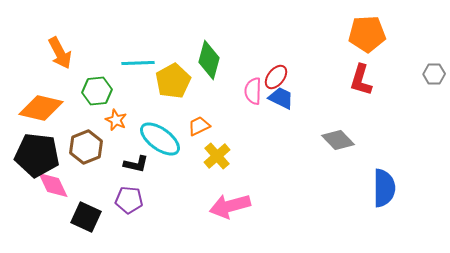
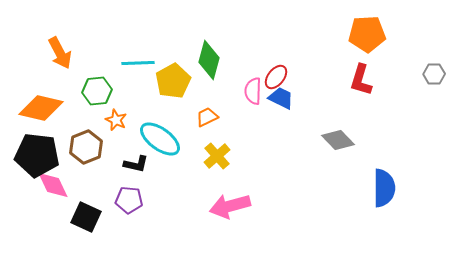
orange trapezoid: moved 8 px right, 9 px up
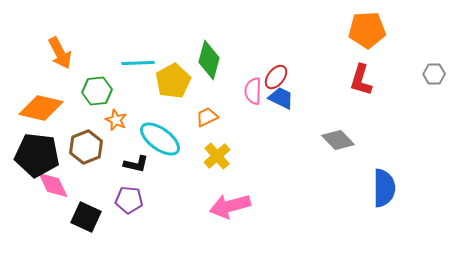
orange pentagon: moved 4 px up
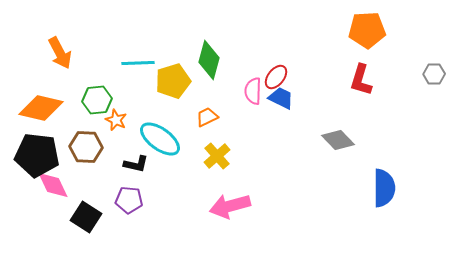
yellow pentagon: rotated 12 degrees clockwise
green hexagon: moved 9 px down
brown hexagon: rotated 24 degrees clockwise
black square: rotated 8 degrees clockwise
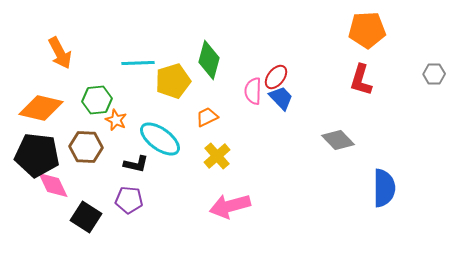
blue trapezoid: rotated 20 degrees clockwise
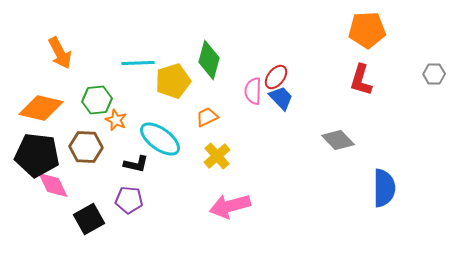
black square: moved 3 px right, 2 px down; rotated 28 degrees clockwise
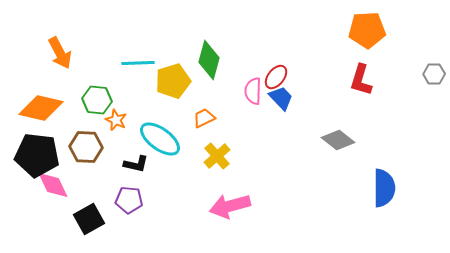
green hexagon: rotated 12 degrees clockwise
orange trapezoid: moved 3 px left, 1 px down
gray diamond: rotated 8 degrees counterclockwise
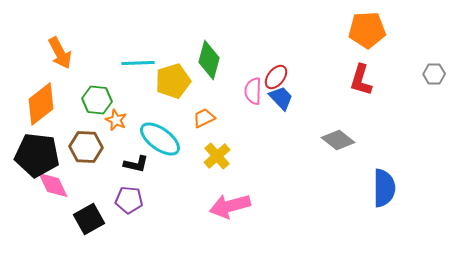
orange diamond: moved 4 px up; rotated 51 degrees counterclockwise
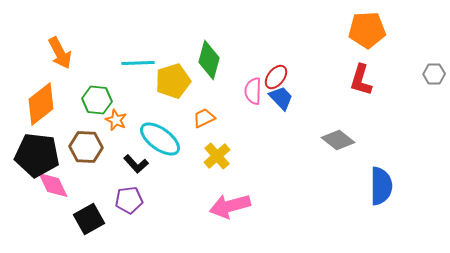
black L-shape: rotated 35 degrees clockwise
blue semicircle: moved 3 px left, 2 px up
purple pentagon: rotated 12 degrees counterclockwise
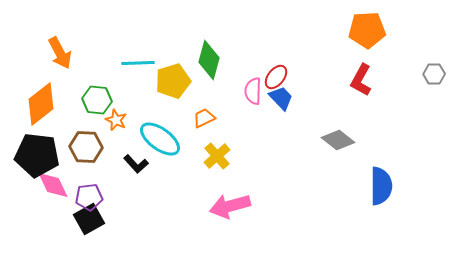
red L-shape: rotated 12 degrees clockwise
purple pentagon: moved 40 px left, 3 px up
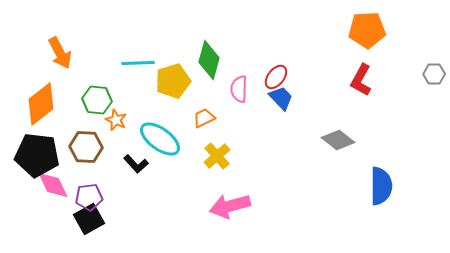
pink semicircle: moved 14 px left, 2 px up
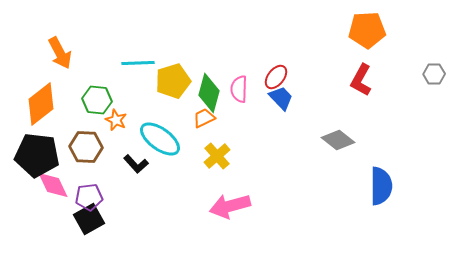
green diamond: moved 33 px down
